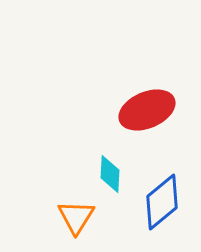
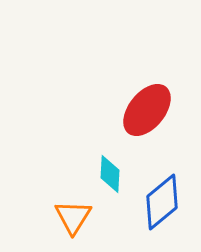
red ellipse: rotated 28 degrees counterclockwise
orange triangle: moved 3 px left
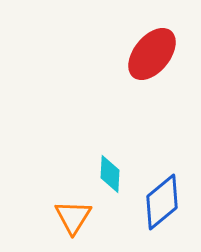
red ellipse: moved 5 px right, 56 px up
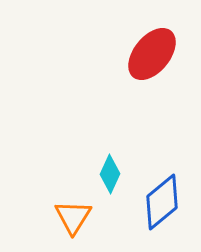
cyan diamond: rotated 21 degrees clockwise
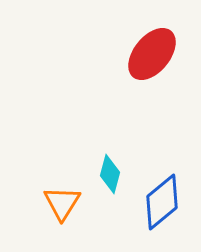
cyan diamond: rotated 9 degrees counterclockwise
orange triangle: moved 11 px left, 14 px up
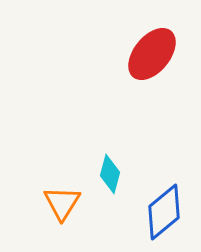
blue diamond: moved 2 px right, 10 px down
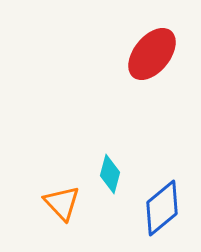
orange triangle: rotated 15 degrees counterclockwise
blue diamond: moved 2 px left, 4 px up
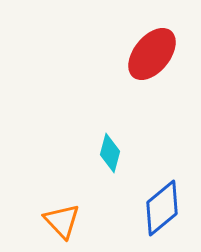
cyan diamond: moved 21 px up
orange triangle: moved 18 px down
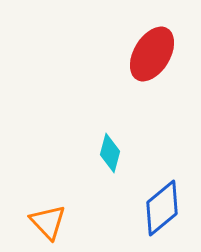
red ellipse: rotated 8 degrees counterclockwise
orange triangle: moved 14 px left, 1 px down
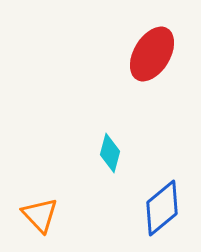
orange triangle: moved 8 px left, 7 px up
